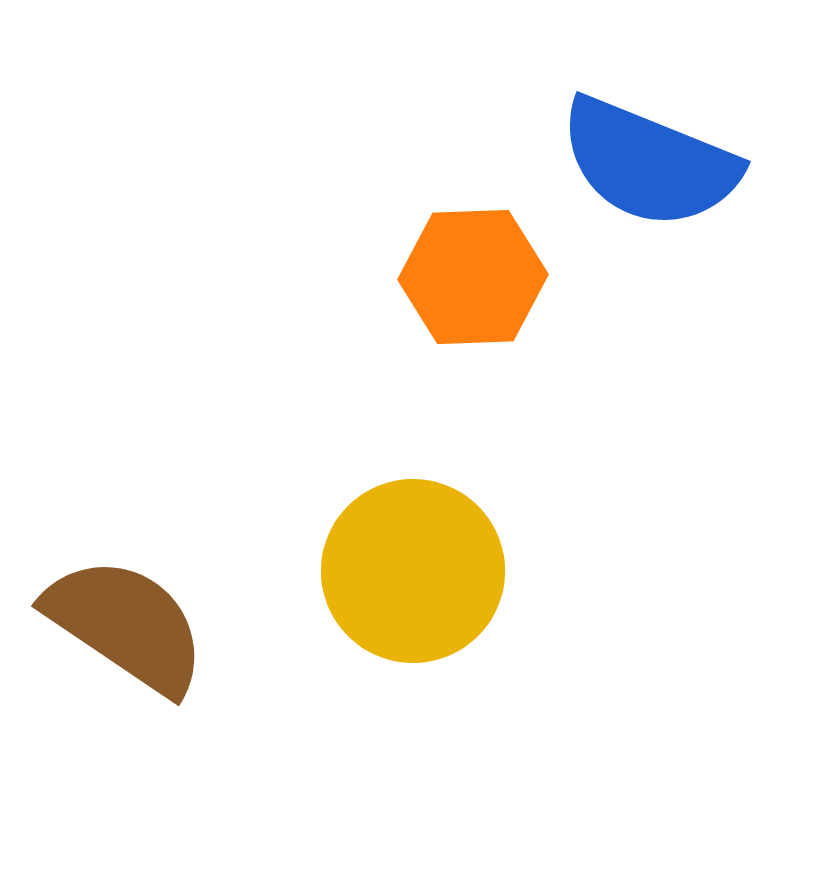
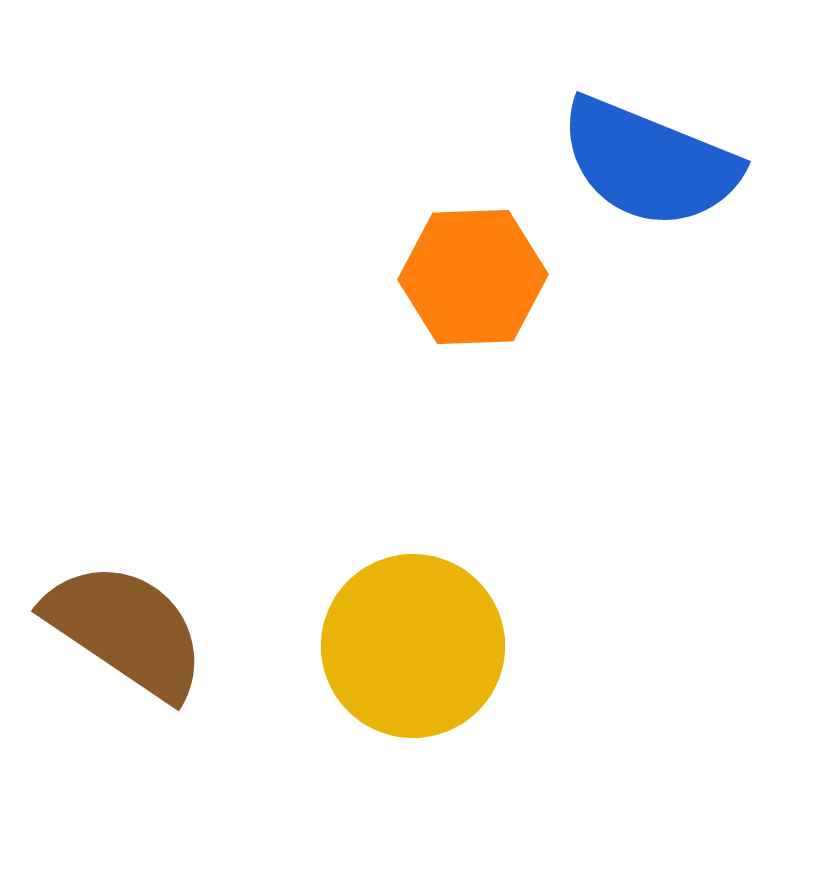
yellow circle: moved 75 px down
brown semicircle: moved 5 px down
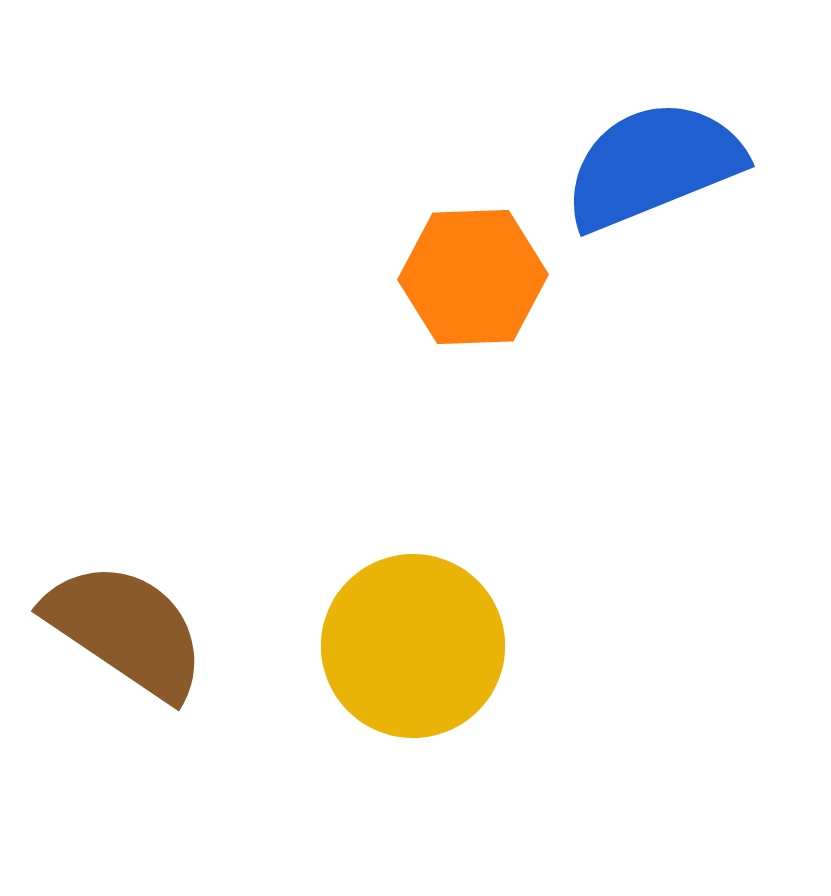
blue semicircle: moved 4 px right, 2 px down; rotated 136 degrees clockwise
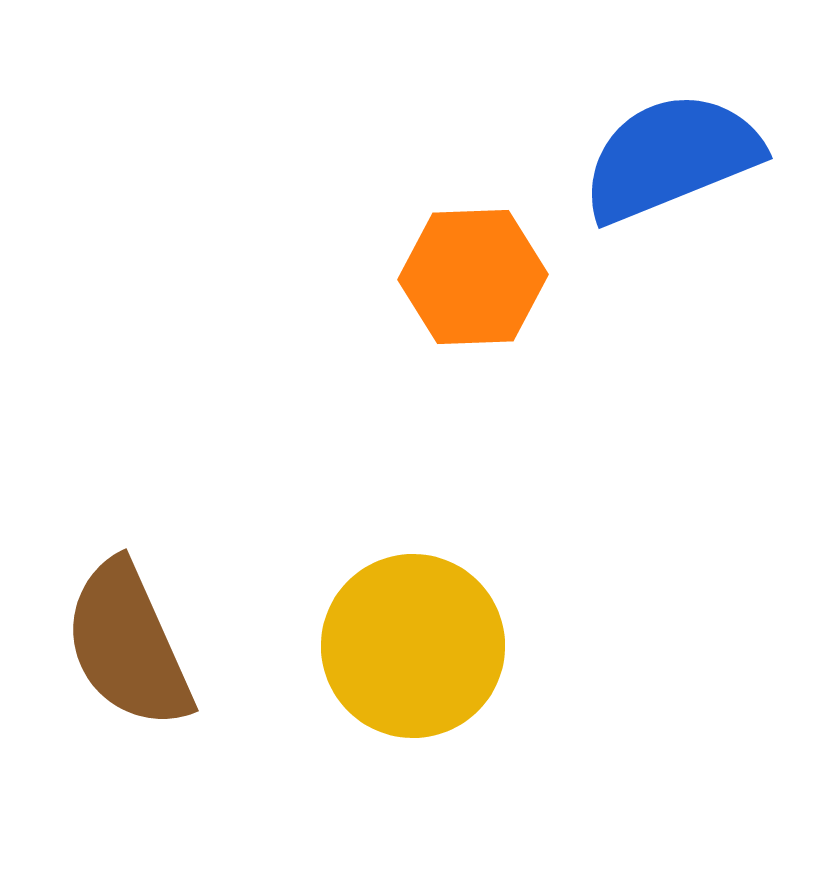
blue semicircle: moved 18 px right, 8 px up
brown semicircle: moved 2 px right, 15 px down; rotated 148 degrees counterclockwise
